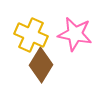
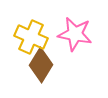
yellow cross: moved 2 px down
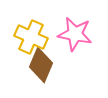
brown diamond: rotated 8 degrees counterclockwise
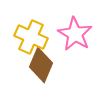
pink star: rotated 20 degrees clockwise
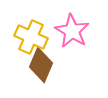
pink star: moved 3 px left, 3 px up
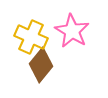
brown diamond: rotated 16 degrees clockwise
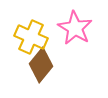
pink star: moved 3 px right, 3 px up
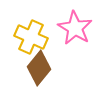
brown diamond: moved 2 px left, 3 px down
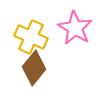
brown diamond: moved 5 px left
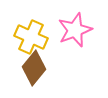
pink star: moved 2 px down; rotated 20 degrees clockwise
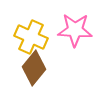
pink star: rotated 24 degrees clockwise
